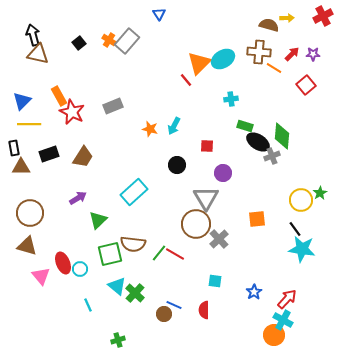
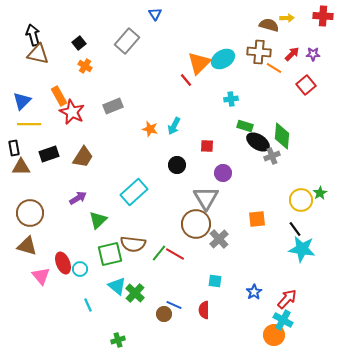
blue triangle at (159, 14): moved 4 px left
red cross at (323, 16): rotated 30 degrees clockwise
orange cross at (109, 40): moved 24 px left, 26 px down
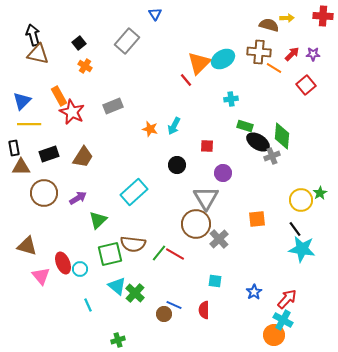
brown circle at (30, 213): moved 14 px right, 20 px up
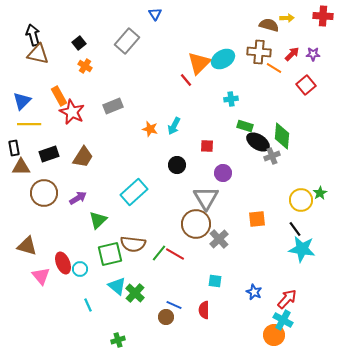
blue star at (254, 292): rotated 14 degrees counterclockwise
brown circle at (164, 314): moved 2 px right, 3 px down
